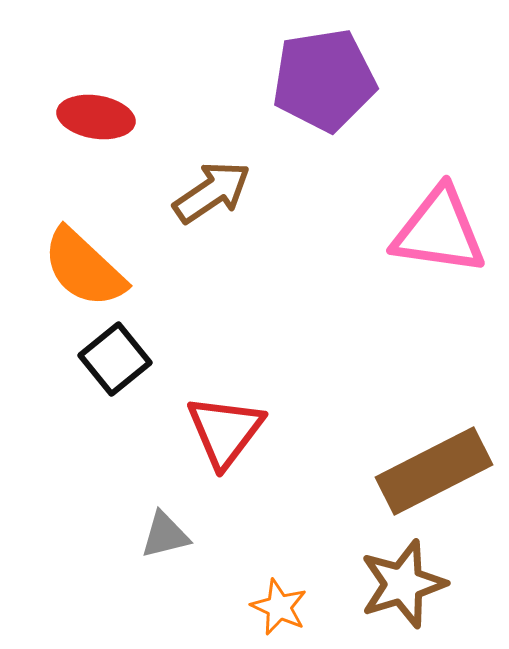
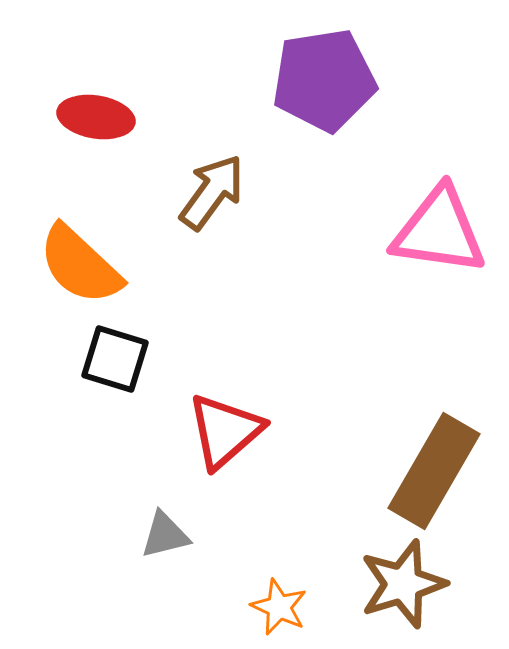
brown arrow: rotated 20 degrees counterclockwise
orange semicircle: moved 4 px left, 3 px up
black square: rotated 34 degrees counterclockwise
red triangle: rotated 12 degrees clockwise
brown rectangle: rotated 33 degrees counterclockwise
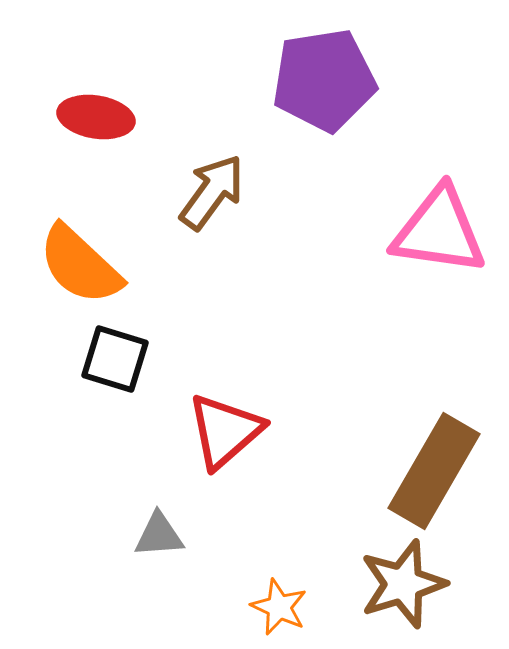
gray triangle: moved 6 px left; rotated 10 degrees clockwise
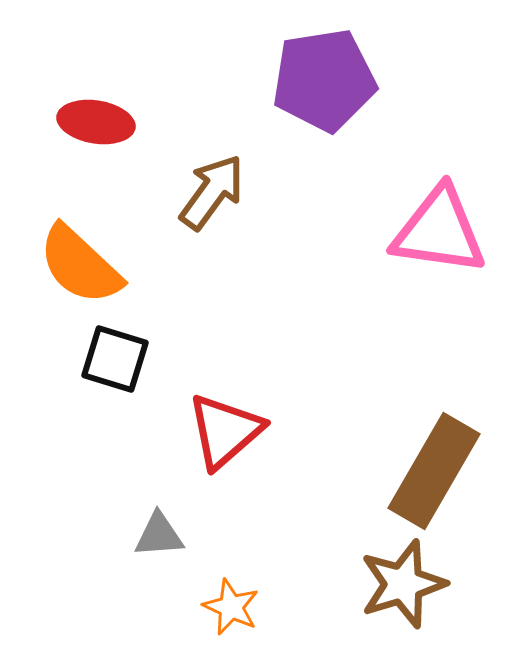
red ellipse: moved 5 px down
orange star: moved 48 px left
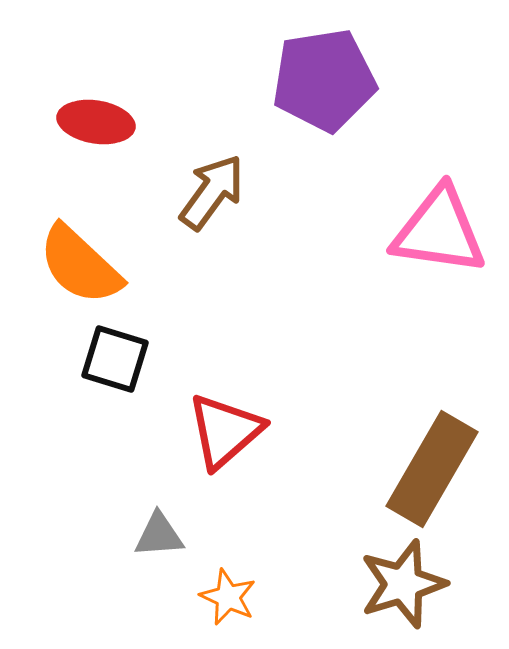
brown rectangle: moved 2 px left, 2 px up
orange star: moved 3 px left, 10 px up
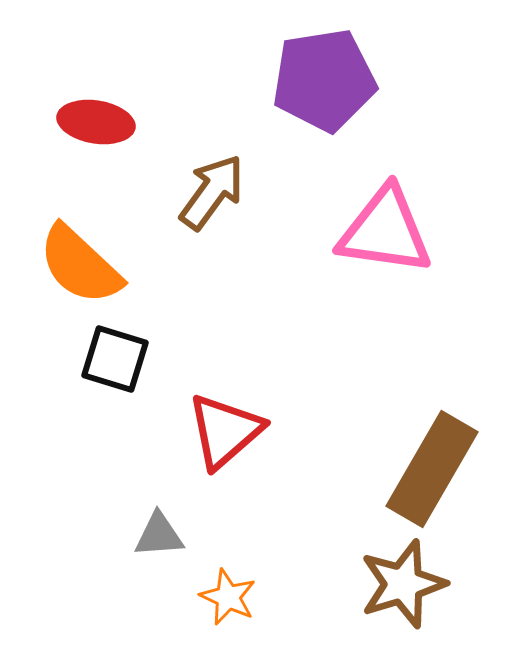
pink triangle: moved 54 px left
